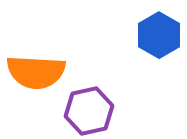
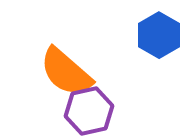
orange semicircle: moved 30 px right; rotated 38 degrees clockwise
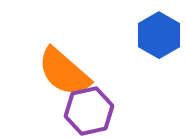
orange semicircle: moved 2 px left
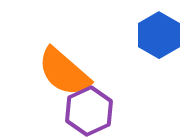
purple hexagon: rotated 12 degrees counterclockwise
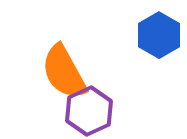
orange semicircle: rotated 20 degrees clockwise
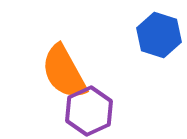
blue hexagon: rotated 12 degrees counterclockwise
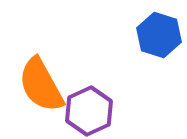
orange semicircle: moved 23 px left, 13 px down
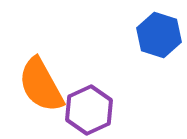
purple hexagon: moved 1 px up
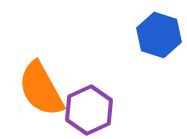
orange semicircle: moved 4 px down
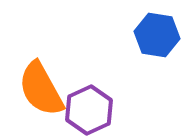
blue hexagon: moved 2 px left; rotated 9 degrees counterclockwise
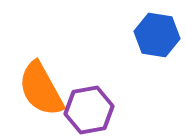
purple hexagon: rotated 15 degrees clockwise
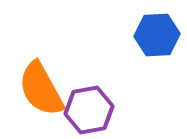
blue hexagon: rotated 12 degrees counterclockwise
